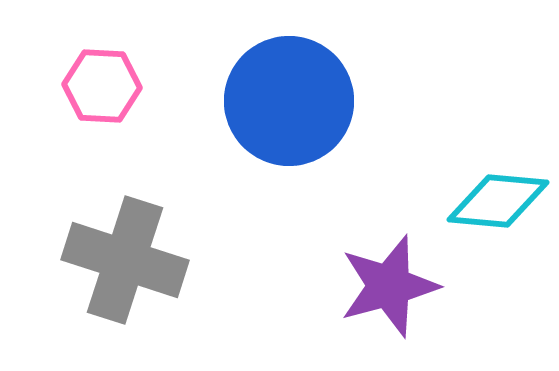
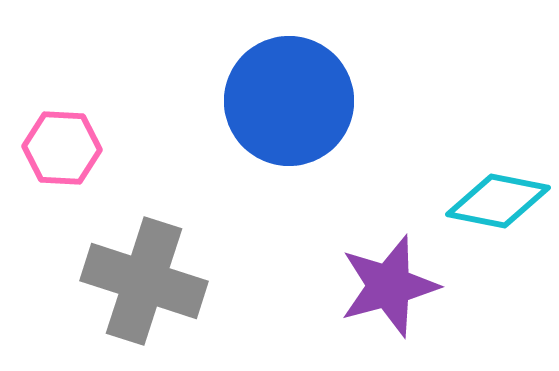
pink hexagon: moved 40 px left, 62 px down
cyan diamond: rotated 6 degrees clockwise
gray cross: moved 19 px right, 21 px down
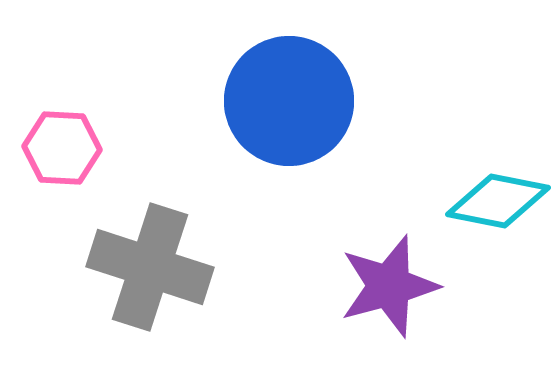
gray cross: moved 6 px right, 14 px up
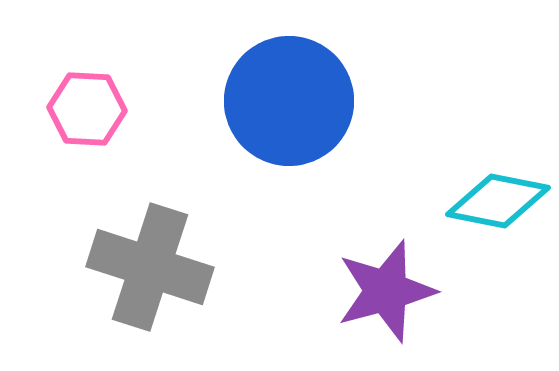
pink hexagon: moved 25 px right, 39 px up
purple star: moved 3 px left, 5 px down
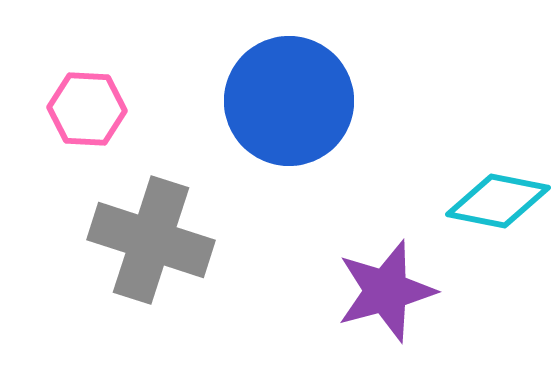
gray cross: moved 1 px right, 27 px up
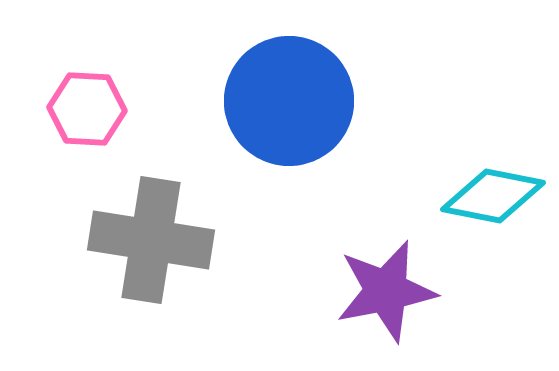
cyan diamond: moved 5 px left, 5 px up
gray cross: rotated 9 degrees counterclockwise
purple star: rotated 4 degrees clockwise
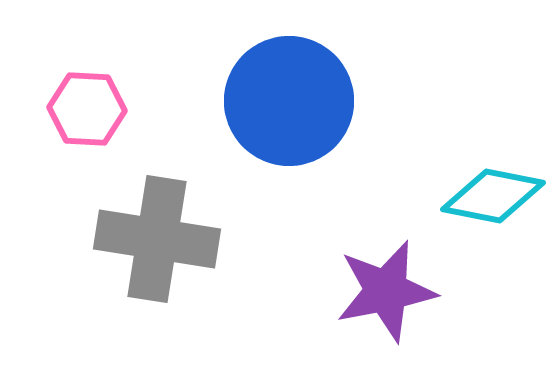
gray cross: moved 6 px right, 1 px up
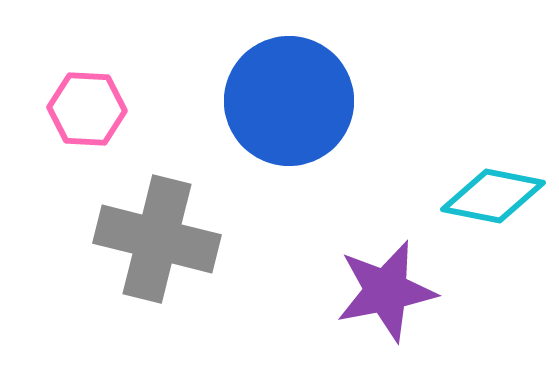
gray cross: rotated 5 degrees clockwise
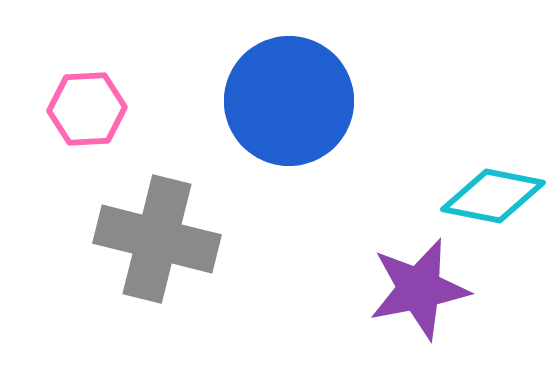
pink hexagon: rotated 6 degrees counterclockwise
purple star: moved 33 px right, 2 px up
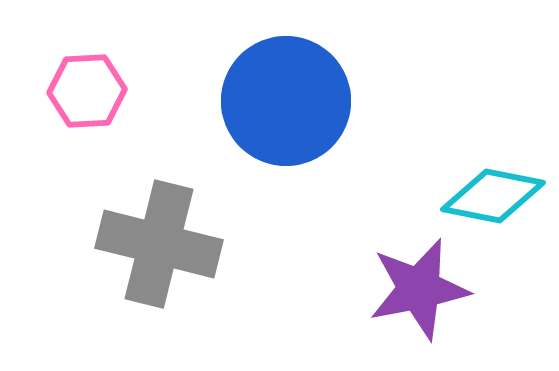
blue circle: moved 3 px left
pink hexagon: moved 18 px up
gray cross: moved 2 px right, 5 px down
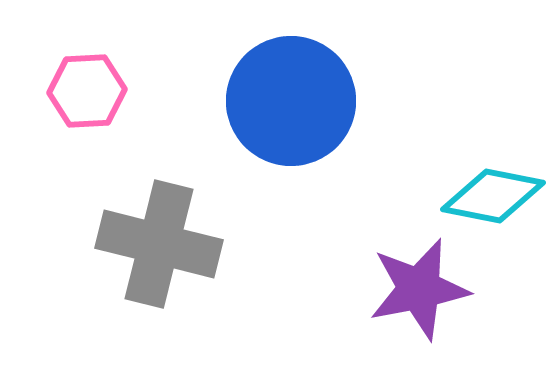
blue circle: moved 5 px right
